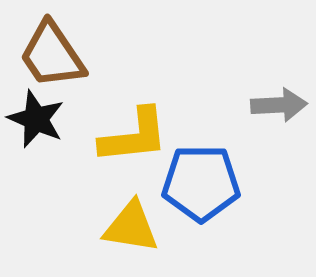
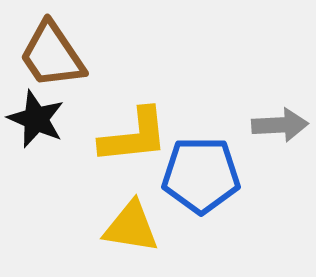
gray arrow: moved 1 px right, 20 px down
blue pentagon: moved 8 px up
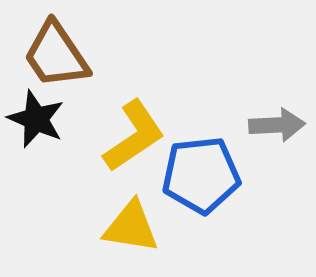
brown trapezoid: moved 4 px right
gray arrow: moved 3 px left
yellow L-shape: rotated 28 degrees counterclockwise
blue pentagon: rotated 6 degrees counterclockwise
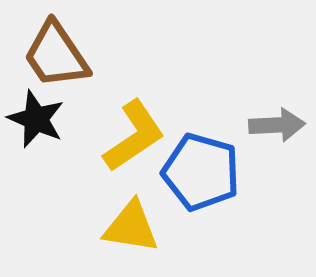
blue pentagon: moved 3 px up; rotated 22 degrees clockwise
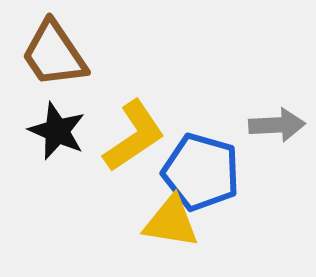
brown trapezoid: moved 2 px left, 1 px up
black star: moved 21 px right, 12 px down
yellow triangle: moved 40 px right, 5 px up
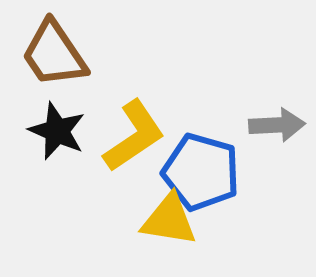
yellow triangle: moved 2 px left, 2 px up
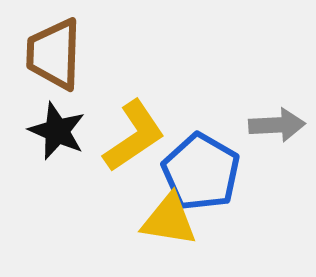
brown trapezoid: rotated 36 degrees clockwise
blue pentagon: rotated 14 degrees clockwise
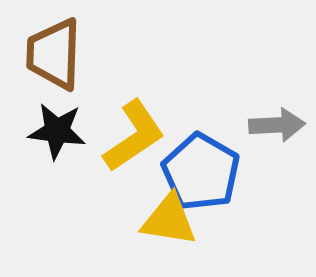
black star: rotated 16 degrees counterclockwise
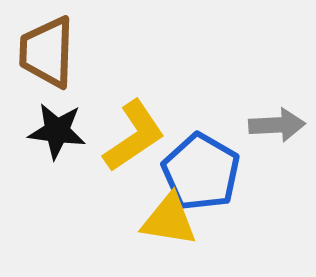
brown trapezoid: moved 7 px left, 2 px up
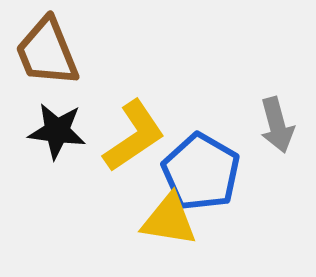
brown trapezoid: rotated 24 degrees counterclockwise
gray arrow: rotated 78 degrees clockwise
